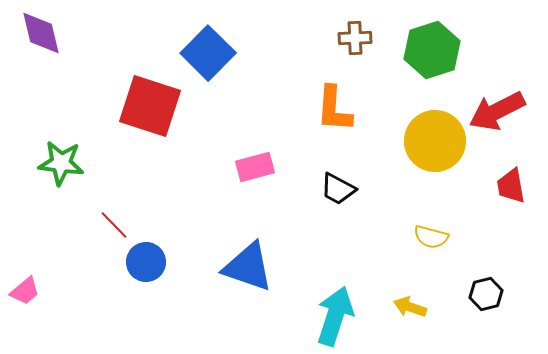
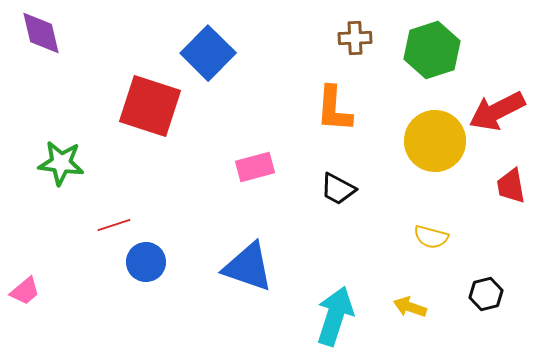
red line: rotated 64 degrees counterclockwise
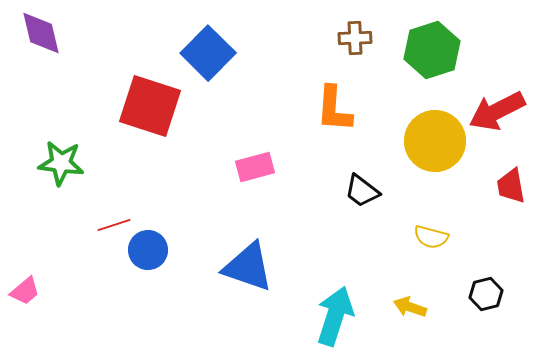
black trapezoid: moved 24 px right, 2 px down; rotated 9 degrees clockwise
blue circle: moved 2 px right, 12 px up
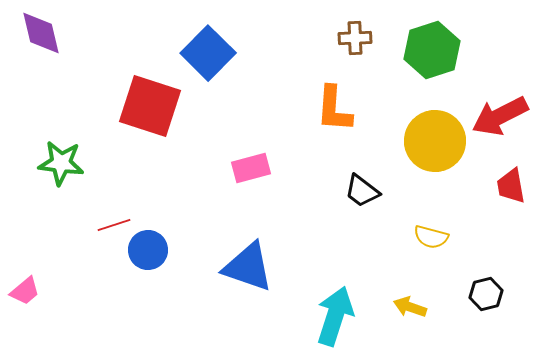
red arrow: moved 3 px right, 5 px down
pink rectangle: moved 4 px left, 1 px down
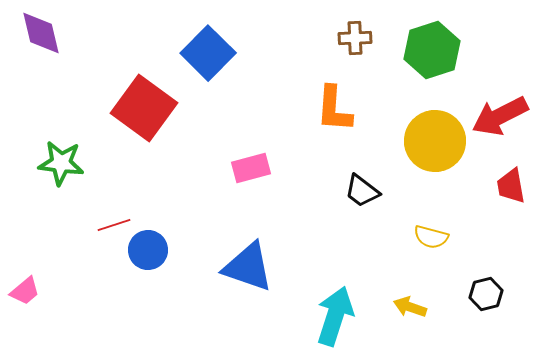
red square: moved 6 px left, 2 px down; rotated 18 degrees clockwise
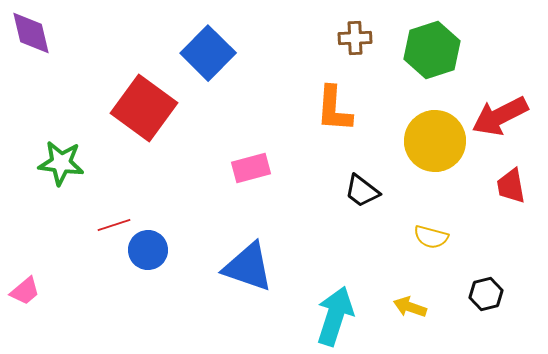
purple diamond: moved 10 px left
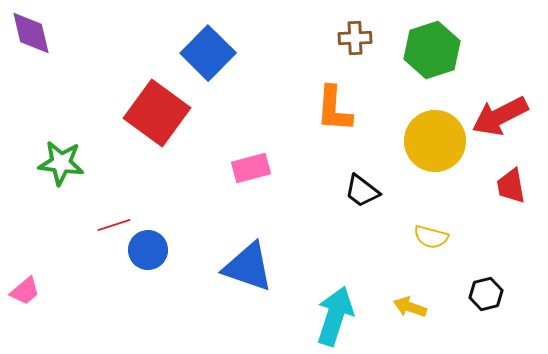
red square: moved 13 px right, 5 px down
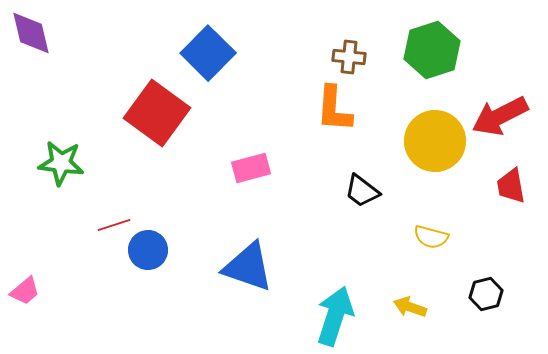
brown cross: moved 6 px left, 19 px down; rotated 8 degrees clockwise
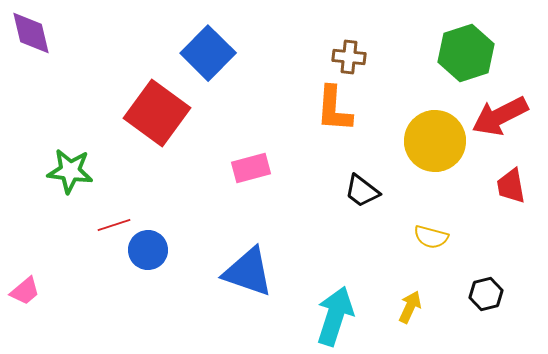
green hexagon: moved 34 px right, 3 px down
green star: moved 9 px right, 8 px down
blue triangle: moved 5 px down
yellow arrow: rotated 96 degrees clockwise
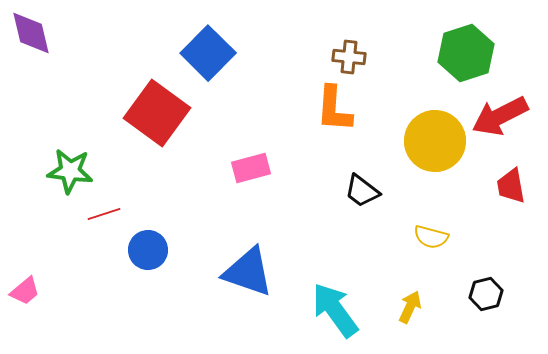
red line: moved 10 px left, 11 px up
cyan arrow: moved 6 px up; rotated 54 degrees counterclockwise
